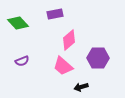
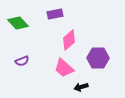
pink trapezoid: moved 1 px right, 2 px down
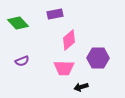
pink trapezoid: rotated 40 degrees counterclockwise
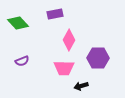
pink diamond: rotated 20 degrees counterclockwise
black arrow: moved 1 px up
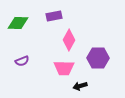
purple rectangle: moved 1 px left, 2 px down
green diamond: rotated 45 degrees counterclockwise
black arrow: moved 1 px left
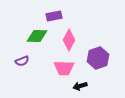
green diamond: moved 19 px right, 13 px down
purple hexagon: rotated 20 degrees counterclockwise
